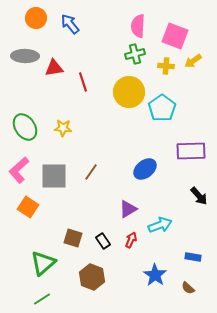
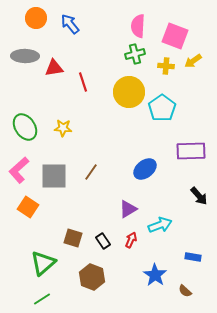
brown semicircle: moved 3 px left, 3 px down
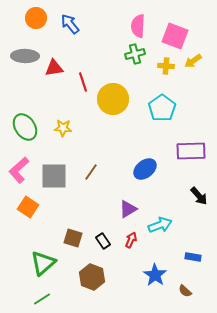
yellow circle: moved 16 px left, 7 px down
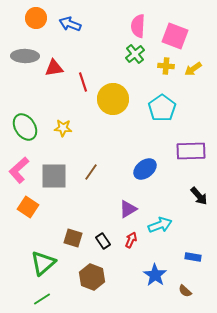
blue arrow: rotated 30 degrees counterclockwise
green cross: rotated 24 degrees counterclockwise
yellow arrow: moved 8 px down
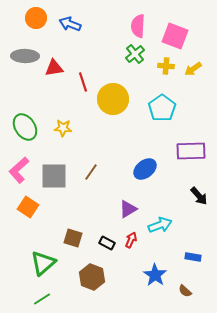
black rectangle: moved 4 px right, 2 px down; rotated 28 degrees counterclockwise
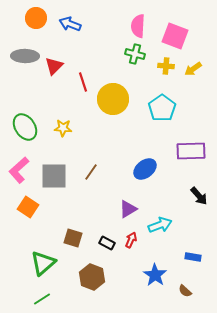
green cross: rotated 36 degrees counterclockwise
red triangle: moved 2 px up; rotated 36 degrees counterclockwise
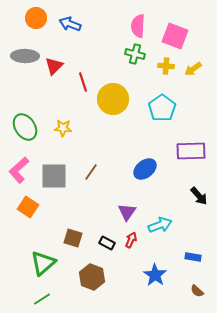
purple triangle: moved 1 px left, 3 px down; rotated 24 degrees counterclockwise
brown semicircle: moved 12 px right
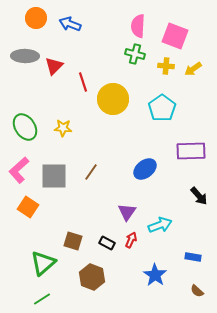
brown square: moved 3 px down
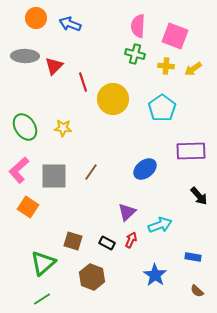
purple triangle: rotated 12 degrees clockwise
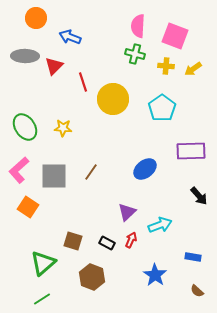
blue arrow: moved 13 px down
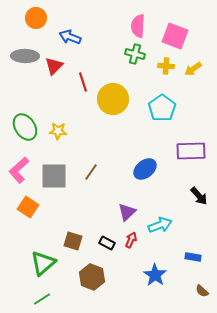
yellow star: moved 5 px left, 3 px down
brown semicircle: moved 5 px right
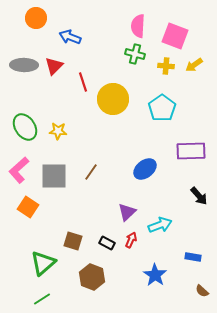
gray ellipse: moved 1 px left, 9 px down
yellow arrow: moved 1 px right, 4 px up
